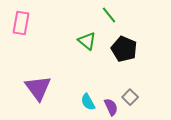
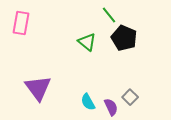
green triangle: moved 1 px down
black pentagon: moved 11 px up
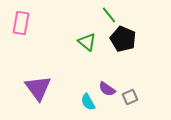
black pentagon: moved 1 px left, 1 px down
gray square: rotated 21 degrees clockwise
purple semicircle: moved 4 px left, 18 px up; rotated 150 degrees clockwise
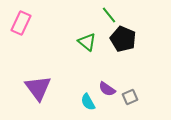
pink rectangle: rotated 15 degrees clockwise
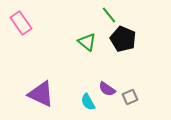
pink rectangle: rotated 60 degrees counterclockwise
purple triangle: moved 3 px right, 6 px down; rotated 28 degrees counterclockwise
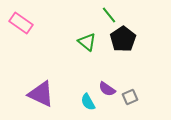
pink rectangle: rotated 20 degrees counterclockwise
black pentagon: rotated 15 degrees clockwise
